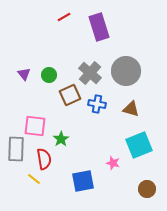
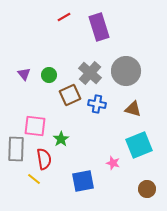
brown triangle: moved 2 px right
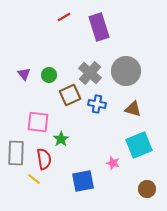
pink square: moved 3 px right, 4 px up
gray rectangle: moved 4 px down
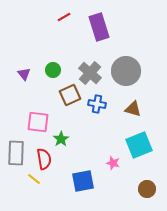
green circle: moved 4 px right, 5 px up
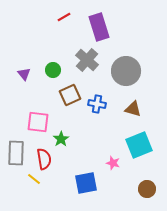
gray cross: moved 3 px left, 13 px up
blue square: moved 3 px right, 2 px down
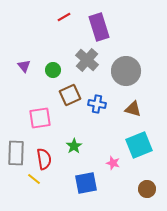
purple triangle: moved 8 px up
pink square: moved 2 px right, 4 px up; rotated 15 degrees counterclockwise
green star: moved 13 px right, 7 px down
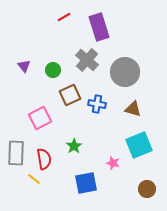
gray circle: moved 1 px left, 1 px down
pink square: rotated 20 degrees counterclockwise
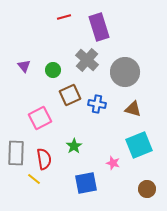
red line: rotated 16 degrees clockwise
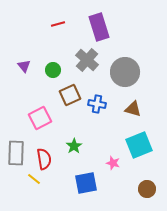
red line: moved 6 px left, 7 px down
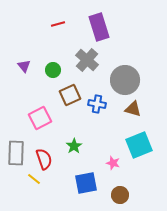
gray circle: moved 8 px down
red semicircle: rotated 10 degrees counterclockwise
brown circle: moved 27 px left, 6 px down
